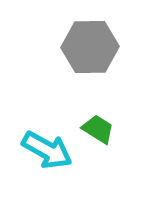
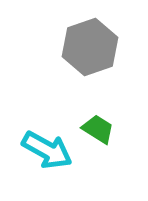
gray hexagon: rotated 18 degrees counterclockwise
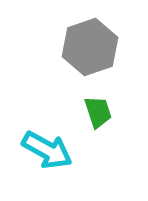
green trapezoid: moved 17 px up; rotated 40 degrees clockwise
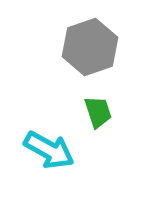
cyan arrow: moved 2 px right
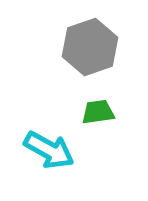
green trapezoid: rotated 80 degrees counterclockwise
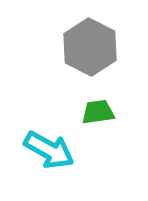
gray hexagon: rotated 14 degrees counterclockwise
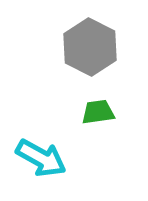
cyan arrow: moved 8 px left, 8 px down
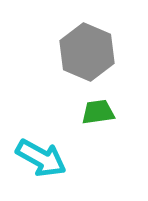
gray hexagon: moved 3 px left, 5 px down; rotated 4 degrees counterclockwise
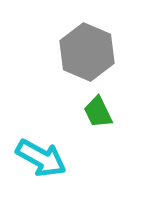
green trapezoid: rotated 108 degrees counterclockwise
